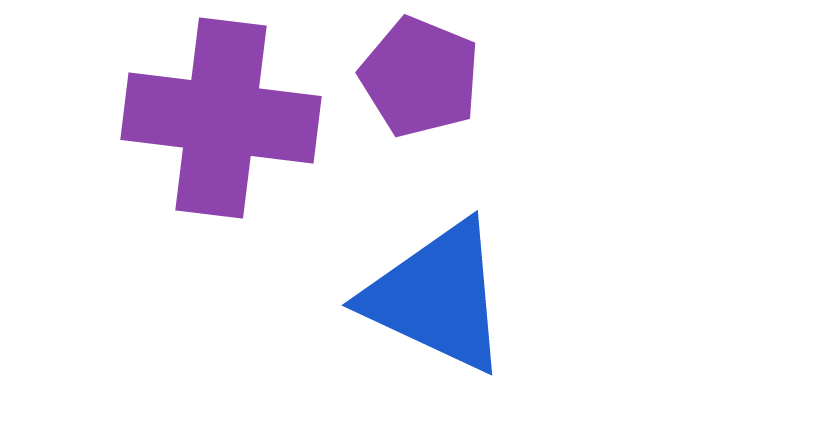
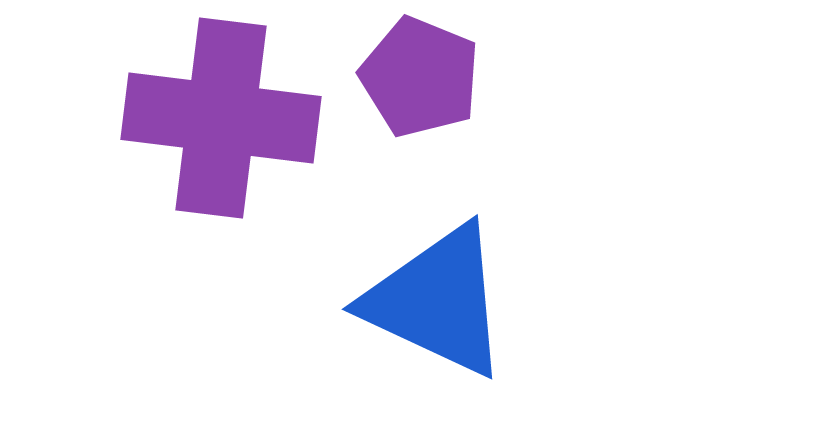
blue triangle: moved 4 px down
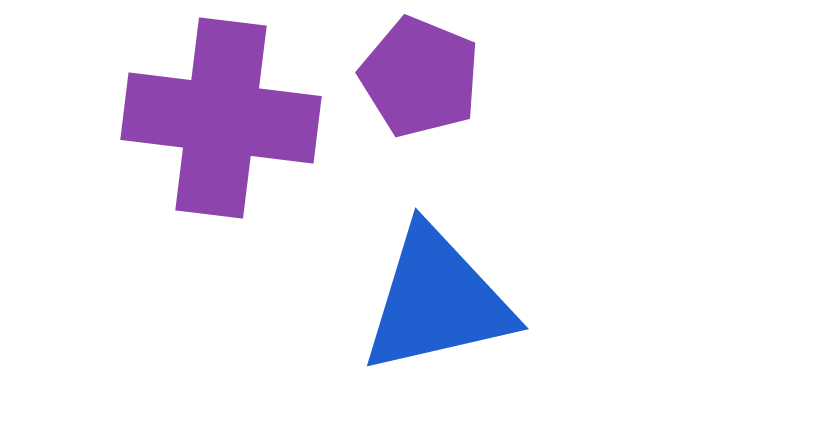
blue triangle: rotated 38 degrees counterclockwise
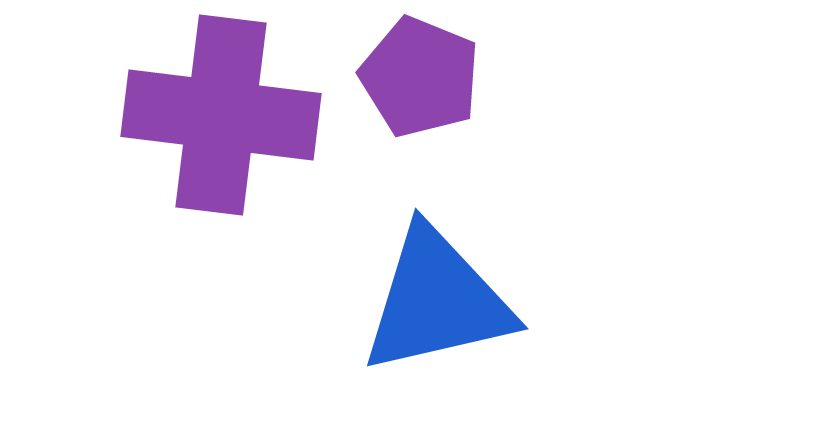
purple cross: moved 3 px up
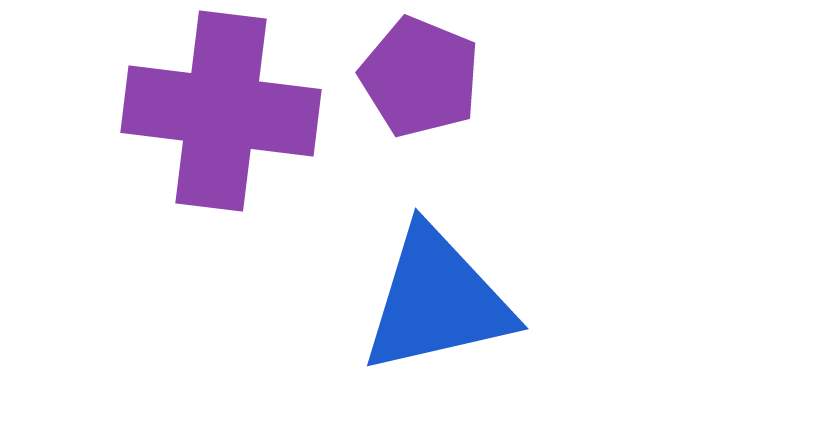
purple cross: moved 4 px up
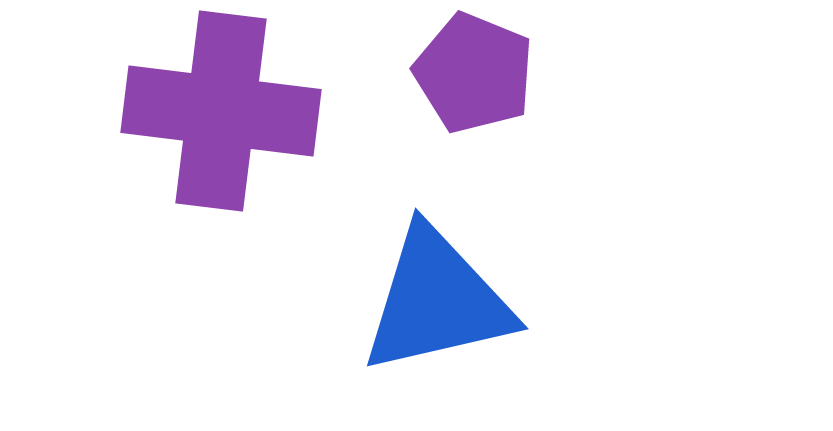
purple pentagon: moved 54 px right, 4 px up
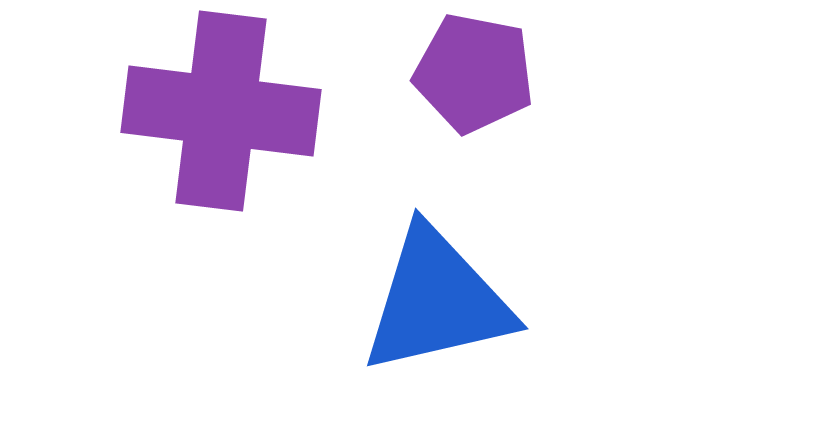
purple pentagon: rotated 11 degrees counterclockwise
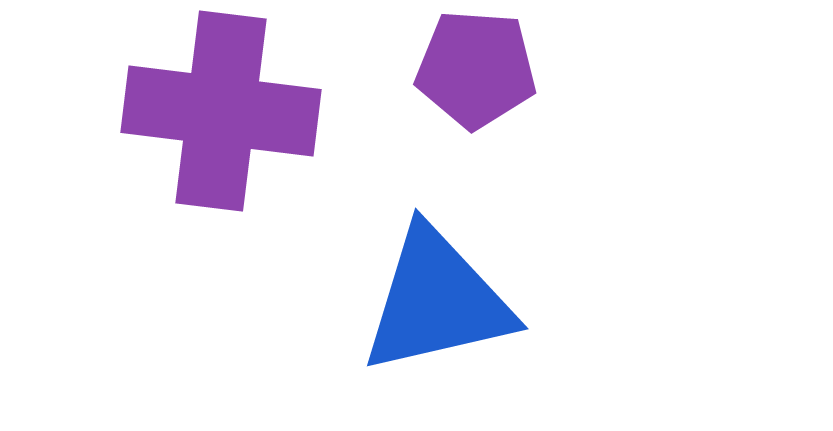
purple pentagon: moved 2 px right, 4 px up; rotated 7 degrees counterclockwise
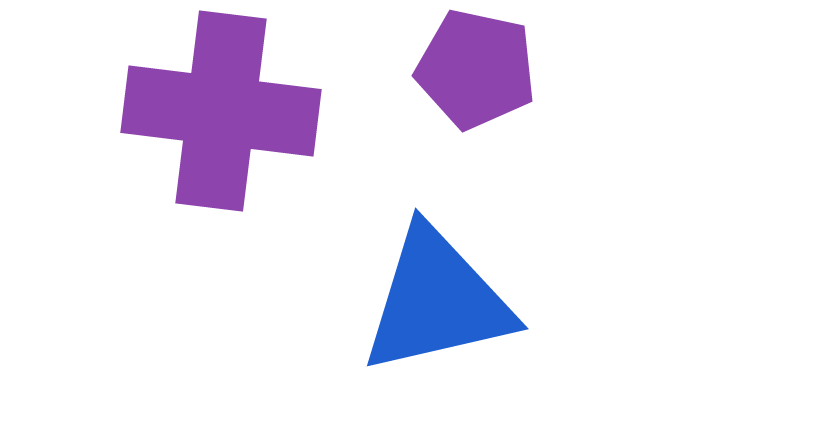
purple pentagon: rotated 8 degrees clockwise
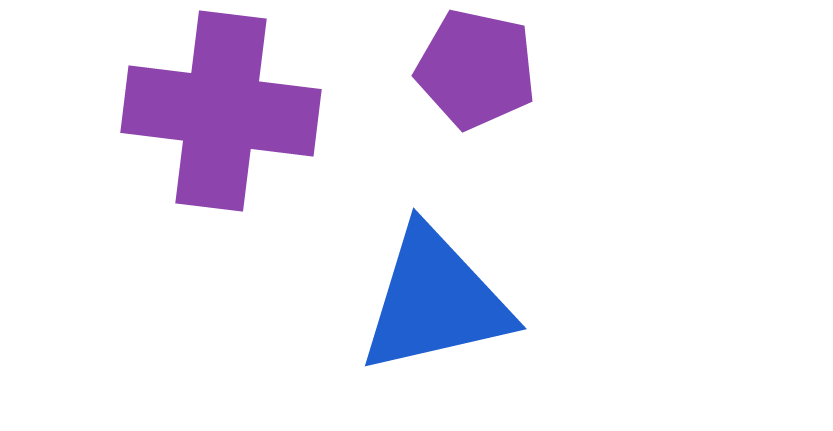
blue triangle: moved 2 px left
